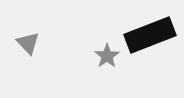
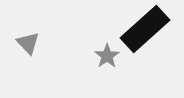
black rectangle: moved 5 px left, 6 px up; rotated 21 degrees counterclockwise
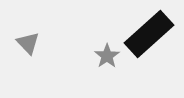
black rectangle: moved 4 px right, 5 px down
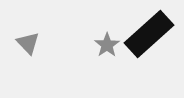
gray star: moved 11 px up
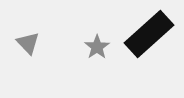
gray star: moved 10 px left, 2 px down
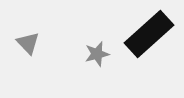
gray star: moved 7 px down; rotated 20 degrees clockwise
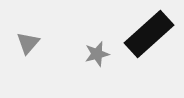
gray triangle: rotated 25 degrees clockwise
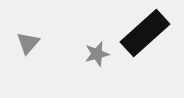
black rectangle: moved 4 px left, 1 px up
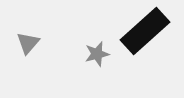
black rectangle: moved 2 px up
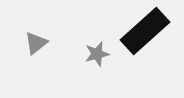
gray triangle: moved 8 px right; rotated 10 degrees clockwise
